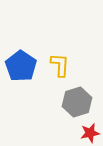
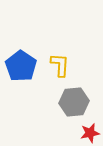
gray hexagon: moved 3 px left; rotated 12 degrees clockwise
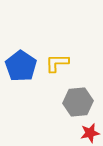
yellow L-shape: moved 3 px left, 2 px up; rotated 95 degrees counterclockwise
gray hexagon: moved 4 px right
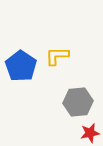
yellow L-shape: moved 7 px up
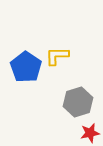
blue pentagon: moved 5 px right, 1 px down
gray hexagon: rotated 12 degrees counterclockwise
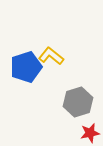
yellow L-shape: moved 6 px left; rotated 40 degrees clockwise
blue pentagon: rotated 20 degrees clockwise
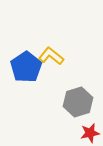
blue pentagon: rotated 16 degrees counterclockwise
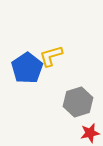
yellow L-shape: rotated 55 degrees counterclockwise
blue pentagon: moved 1 px right, 1 px down
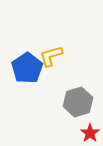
red star: rotated 24 degrees counterclockwise
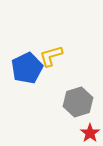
blue pentagon: rotated 8 degrees clockwise
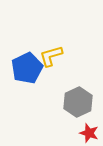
gray hexagon: rotated 8 degrees counterclockwise
red star: moved 1 px left; rotated 18 degrees counterclockwise
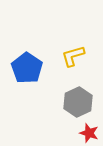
yellow L-shape: moved 22 px right
blue pentagon: rotated 12 degrees counterclockwise
